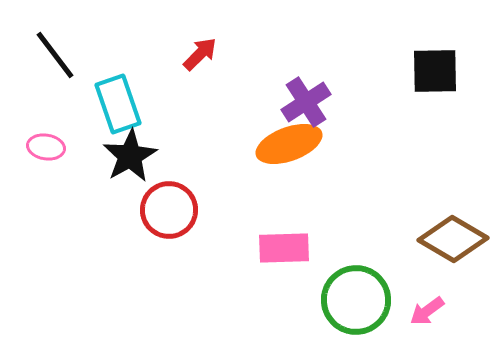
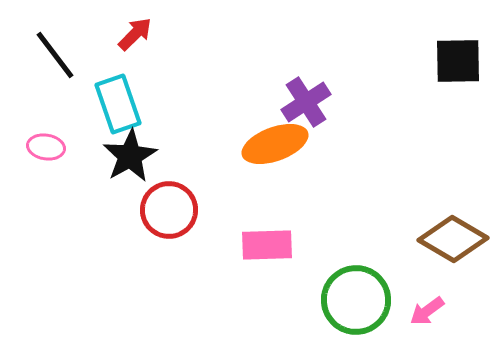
red arrow: moved 65 px left, 20 px up
black square: moved 23 px right, 10 px up
orange ellipse: moved 14 px left
pink rectangle: moved 17 px left, 3 px up
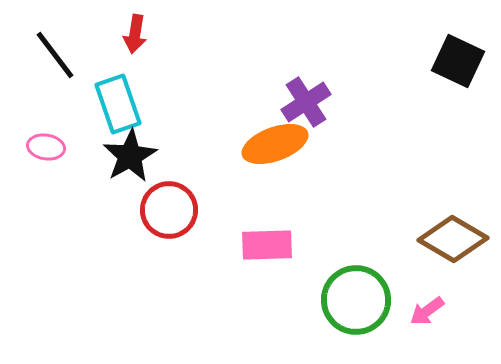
red arrow: rotated 144 degrees clockwise
black square: rotated 26 degrees clockwise
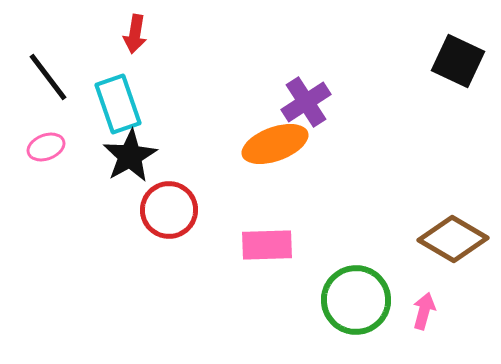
black line: moved 7 px left, 22 px down
pink ellipse: rotated 30 degrees counterclockwise
pink arrow: moved 3 px left; rotated 141 degrees clockwise
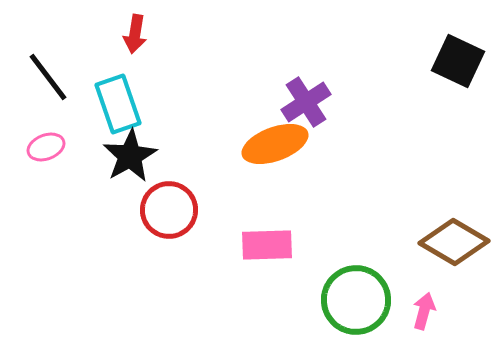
brown diamond: moved 1 px right, 3 px down
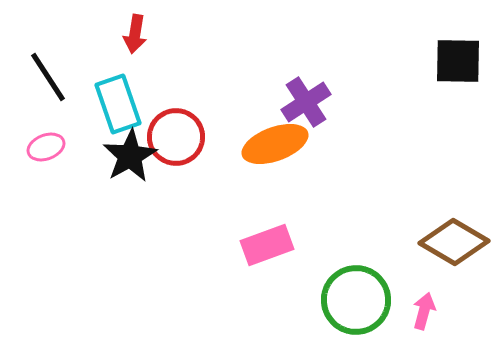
black square: rotated 24 degrees counterclockwise
black line: rotated 4 degrees clockwise
red circle: moved 7 px right, 73 px up
pink rectangle: rotated 18 degrees counterclockwise
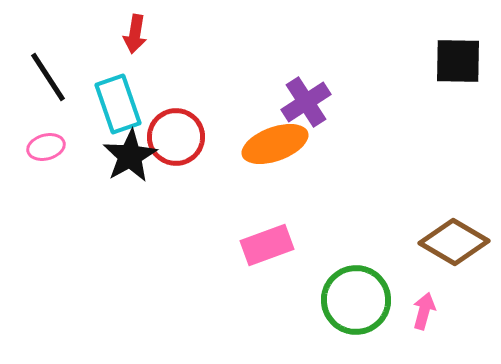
pink ellipse: rotated 6 degrees clockwise
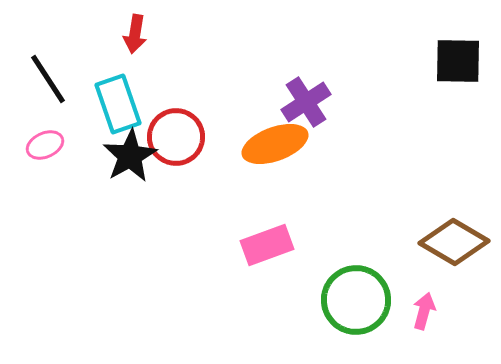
black line: moved 2 px down
pink ellipse: moved 1 px left, 2 px up; rotated 9 degrees counterclockwise
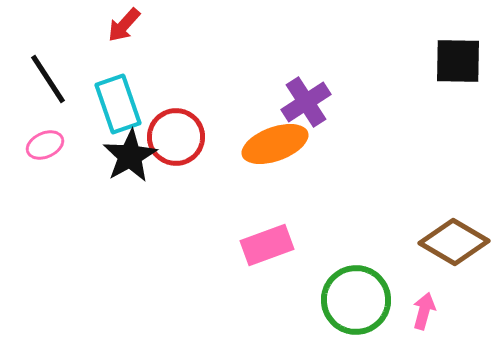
red arrow: moved 11 px left, 9 px up; rotated 33 degrees clockwise
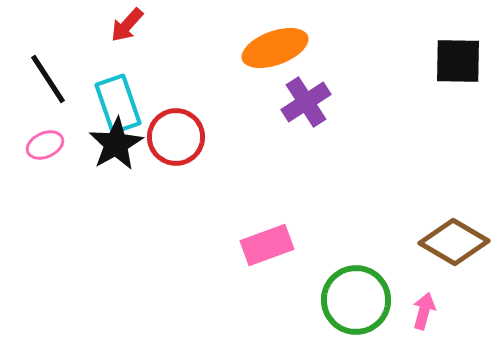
red arrow: moved 3 px right
orange ellipse: moved 96 px up
black star: moved 14 px left, 12 px up
